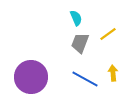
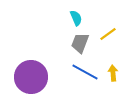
blue line: moved 7 px up
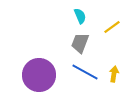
cyan semicircle: moved 4 px right, 2 px up
yellow line: moved 4 px right, 7 px up
yellow arrow: moved 1 px right, 1 px down; rotated 14 degrees clockwise
purple circle: moved 8 px right, 2 px up
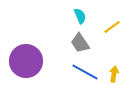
gray trapezoid: rotated 55 degrees counterclockwise
purple circle: moved 13 px left, 14 px up
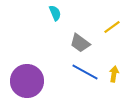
cyan semicircle: moved 25 px left, 3 px up
gray trapezoid: rotated 20 degrees counterclockwise
purple circle: moved 1 px right, 20 px down
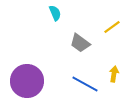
blue line: moved 12 px down
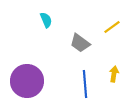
cyan semicircle: moved 9 px left, 7 px down
blue line: rotated 56 degrees clockwise
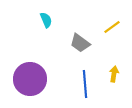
purple circle: moved 3 px right, 2 px up
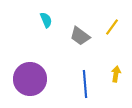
yellow line: rotated 18 degrees counterclockwise
gray trapezoid: moved 7 px up
yellow arrow: moved 2 px right
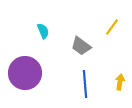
cyan semicircle: moved 3 px left, 11 px down
gray trapezoid: moved 1 px right, 10 px down
yellow arrow: moved 4 px right, 8 px down
purple circle: moved 5 px left, 6 px up
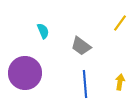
yellow line: moved 8 px right, 4 px up
